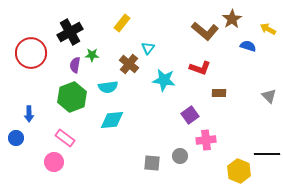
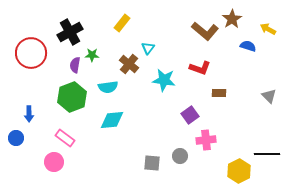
yellow hexagon: rotated 10 degrees clockwise
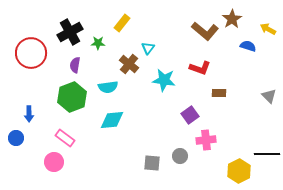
green star: moved 6 px right, 12 px up
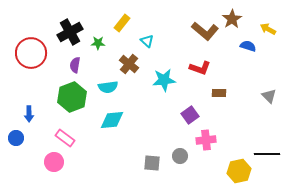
cyan triangle: moved 1 px left, 7 px up; rotated 24 degrees counterclockwise
cyan star: rotated 15 degrees counterclockwise
yellow hexagon: rotated 15 degrees clockwise
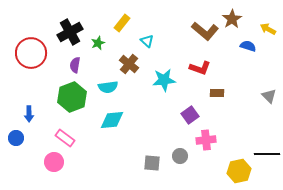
green star: rotated 24 degrees counterclockwise
brown rectangle: moved 2 px left
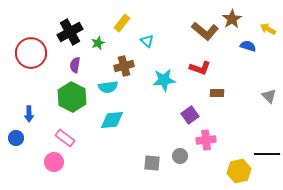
brown cross: moved 5 px left, 2 px down; rotated 36 degrees clockwise
green hexagon: rotated 12 degrees counterclockwise
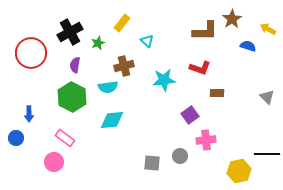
brown L-shape: rotated 40 degrees counterclockwise
gray triangle: moved 2 px left, 1 px down
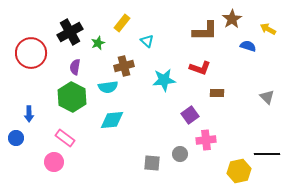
purple semicircle: moved 2 px down
gray circle: moved 2 px up
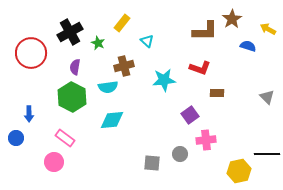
green star: rotated 24 degrees counterclockwise
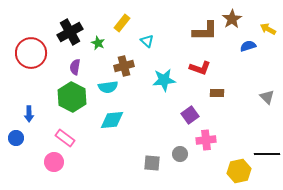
blue semicircle: rotated 35 degrees counterclockwise
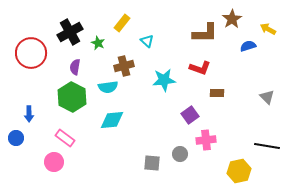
brown L-shape: moved 2 px down
black line: moved 8 px up; rotated 10 degrees clockwise
